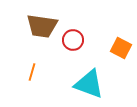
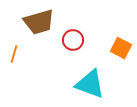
brown trapezoid: moved 3 px left, 4 px up; rotated 24 degrees counterclockwise
orange line: moved 18 px left, 18 px up
cyan triangle: moved 1 px right
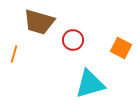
brown trapezoid: rotated 32 degrees clockwise
cyan triangle: rotated 36 degrees counterclockwise
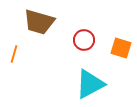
red circle: moved 11 px right
orange square: rotated 10 degrees counterclockwise
cyan triangle: rotated 12 degrees counterclockwise
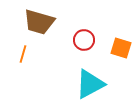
orange line: moved 9 px right
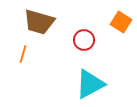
orange square: moved 26 px up; rotated 15 degrees clockwise
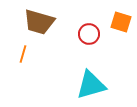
orange square: rotated 15 degrees counterclockwise
red circle: moved 5 px right, 6 px up
cyan triangle: moved 1 px right, 1 px down; rotated 12 degrees clockwise
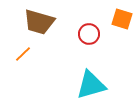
orange square: moved 1 px right, 3 px up
orange line: rotated 30 degrees clockwise
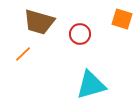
red circle: moved 9 px left
